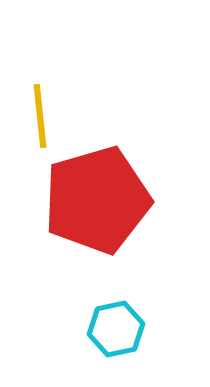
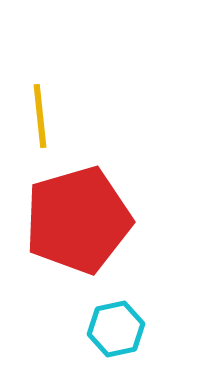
red pentagon: moved 19 px left, 20 px down
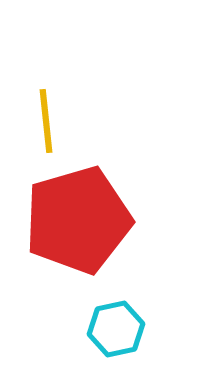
yellow line: moved 6 px right, 5 px down
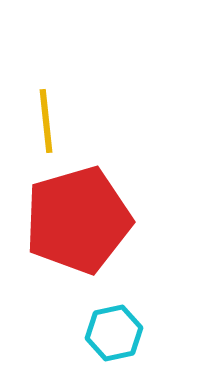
cyan hexagon: moved 2 px left, 4 px down
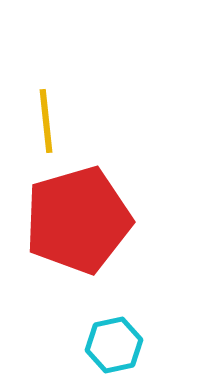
cyan hexagon: moved 12 px down
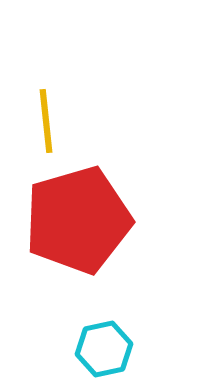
cyan hexagon: moved 10 px left, 4 px down
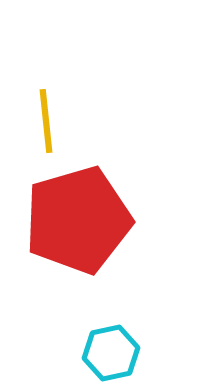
cyan hexagon: moved 7 px right, 4 px down
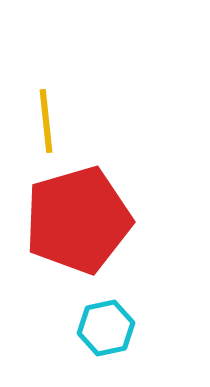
cyan hexagon: moved 5 px left, 25 px up
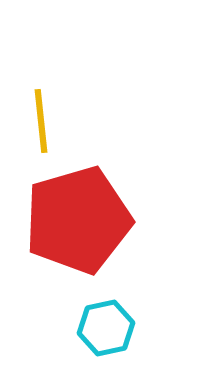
yellow line: moved 5 px left
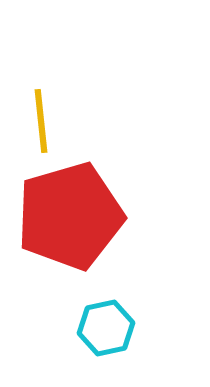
red pentagon: moved 8 px left, 4 px up
